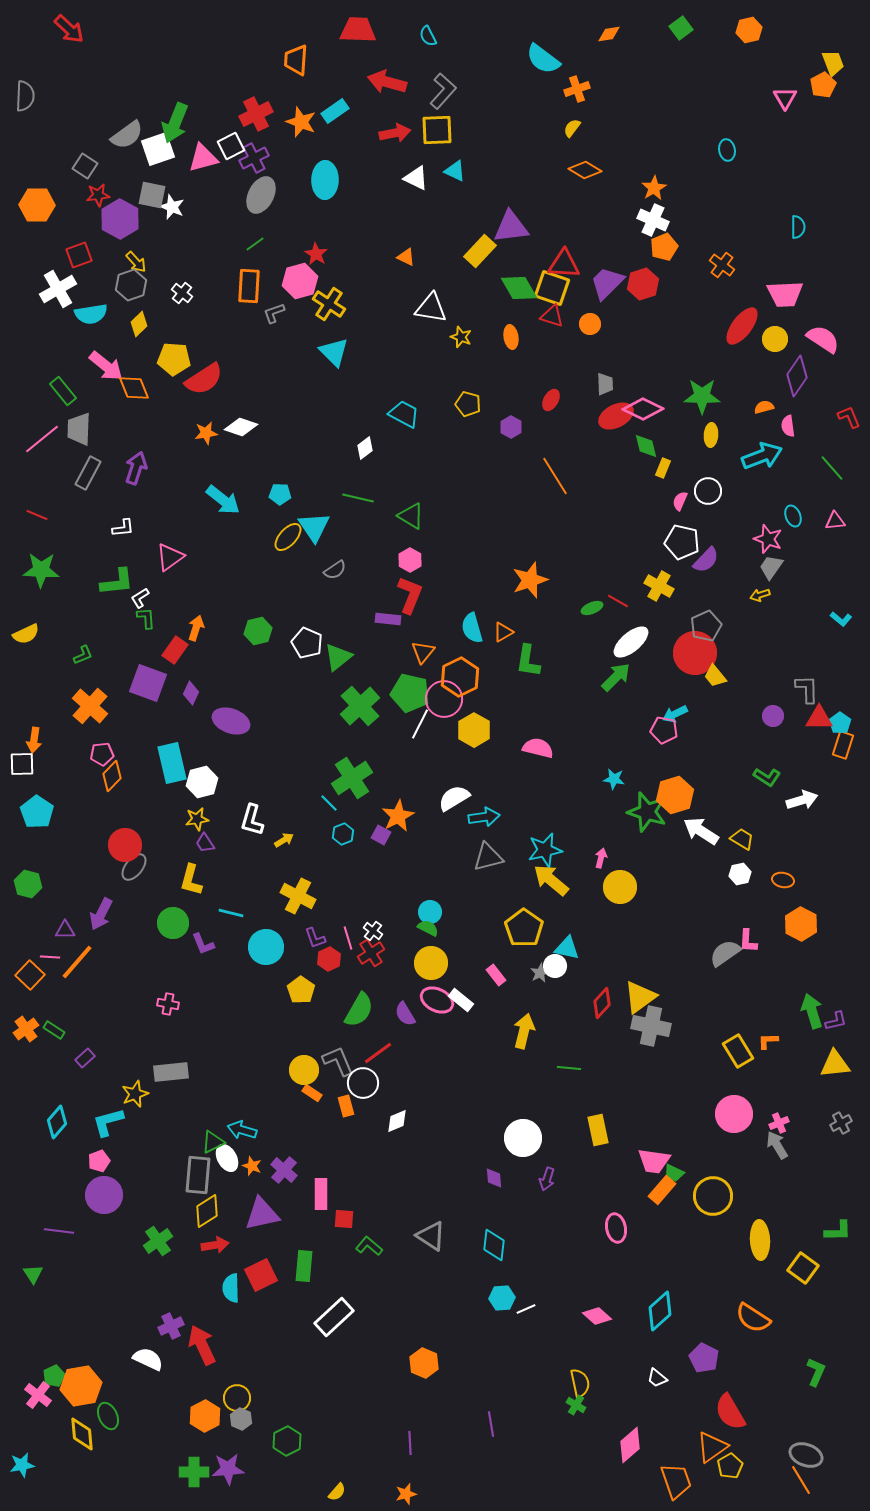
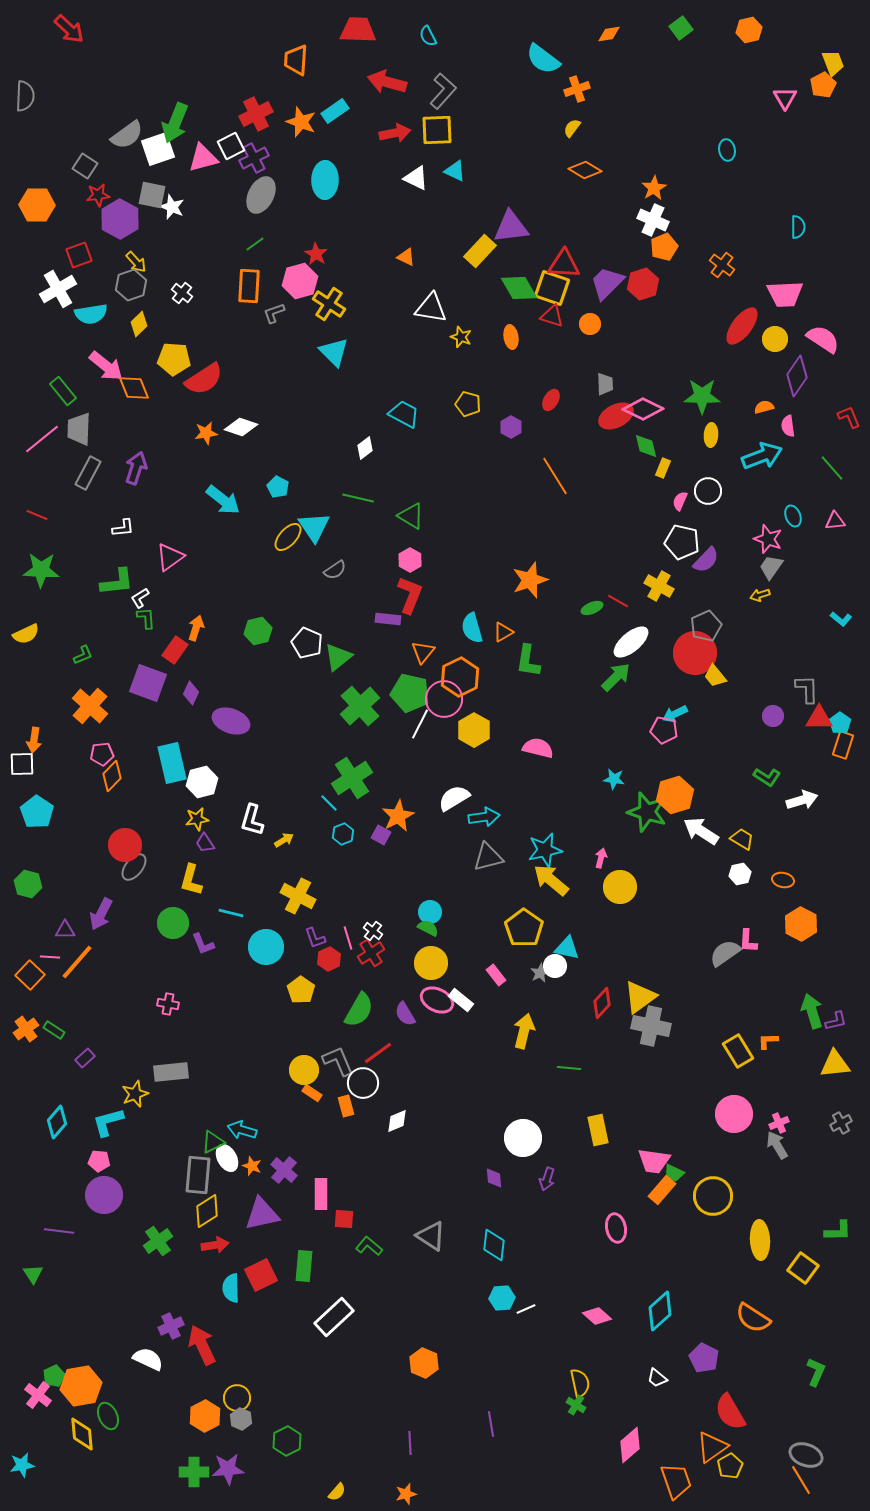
cyan pentagon at (280, 494): moved 2 px left, 7 px up; rotated 25 degrees clockwise
pink pentagon at (99, 1161): rotated 25 degrees clockwise
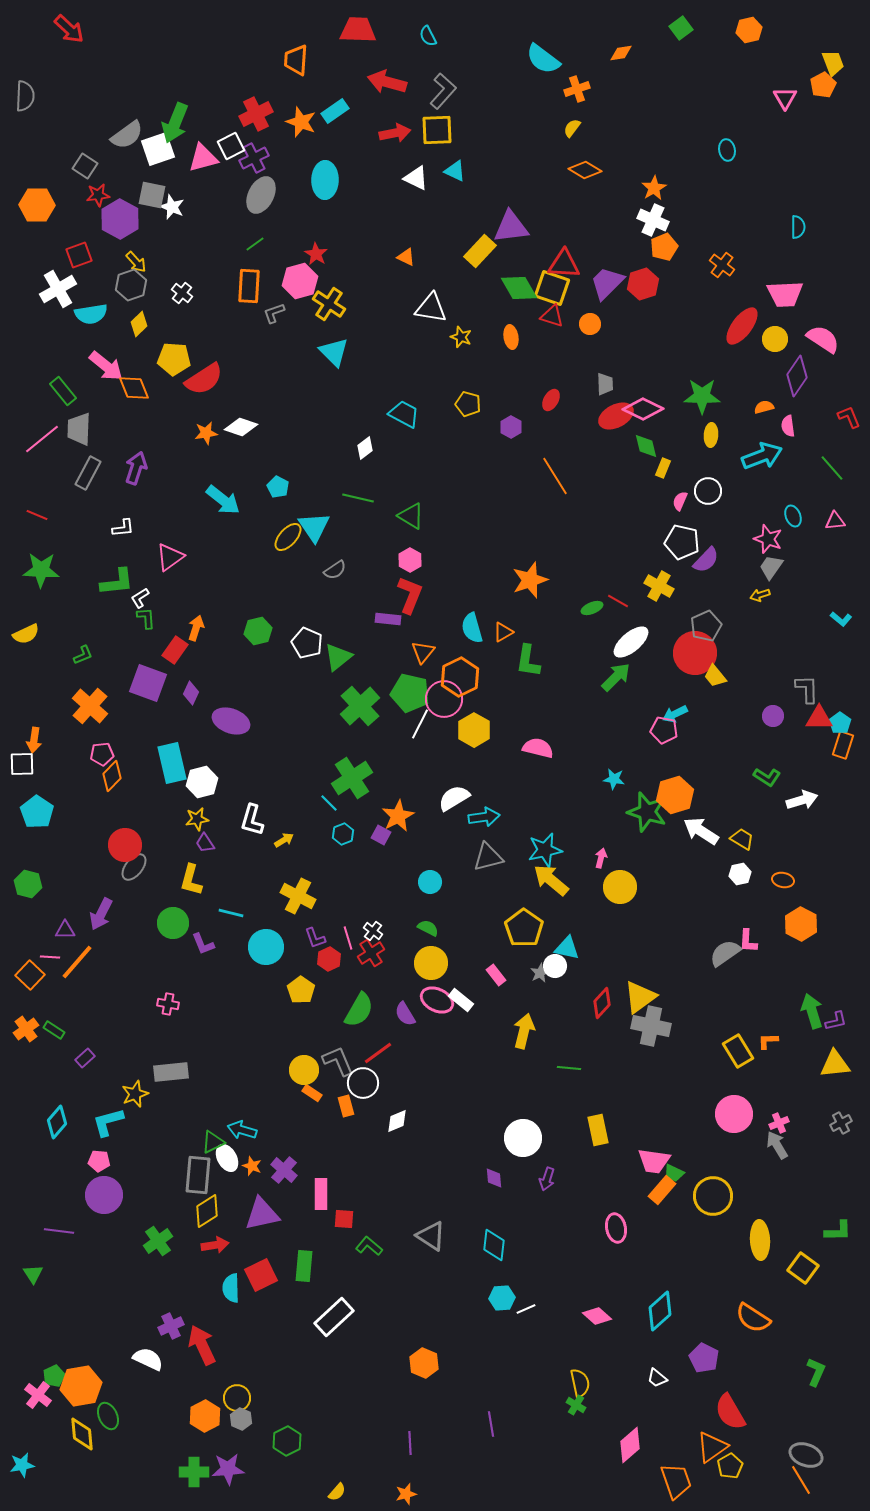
orange diamond at (609, 34): moved 12 px right, 19 px down
cyan circle at (430, 912): moved 30 px up
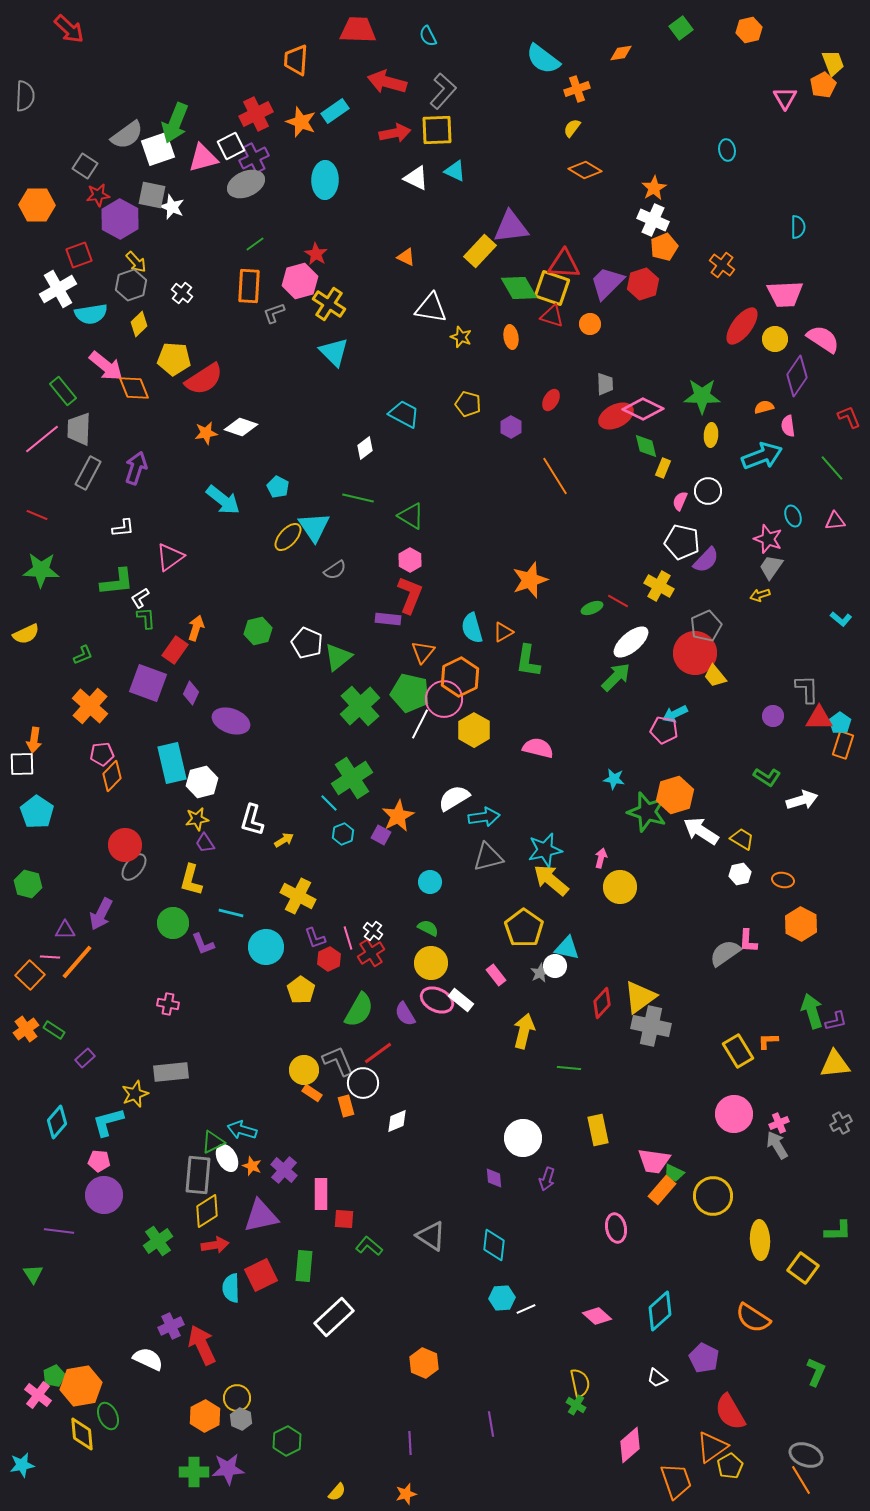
gray ellipse at (261, 195): moved 15 px left, 11 px up; rotated 39 degrees clockwise
purple triangle at (262, 1214): moved 1 px left, 2 px down
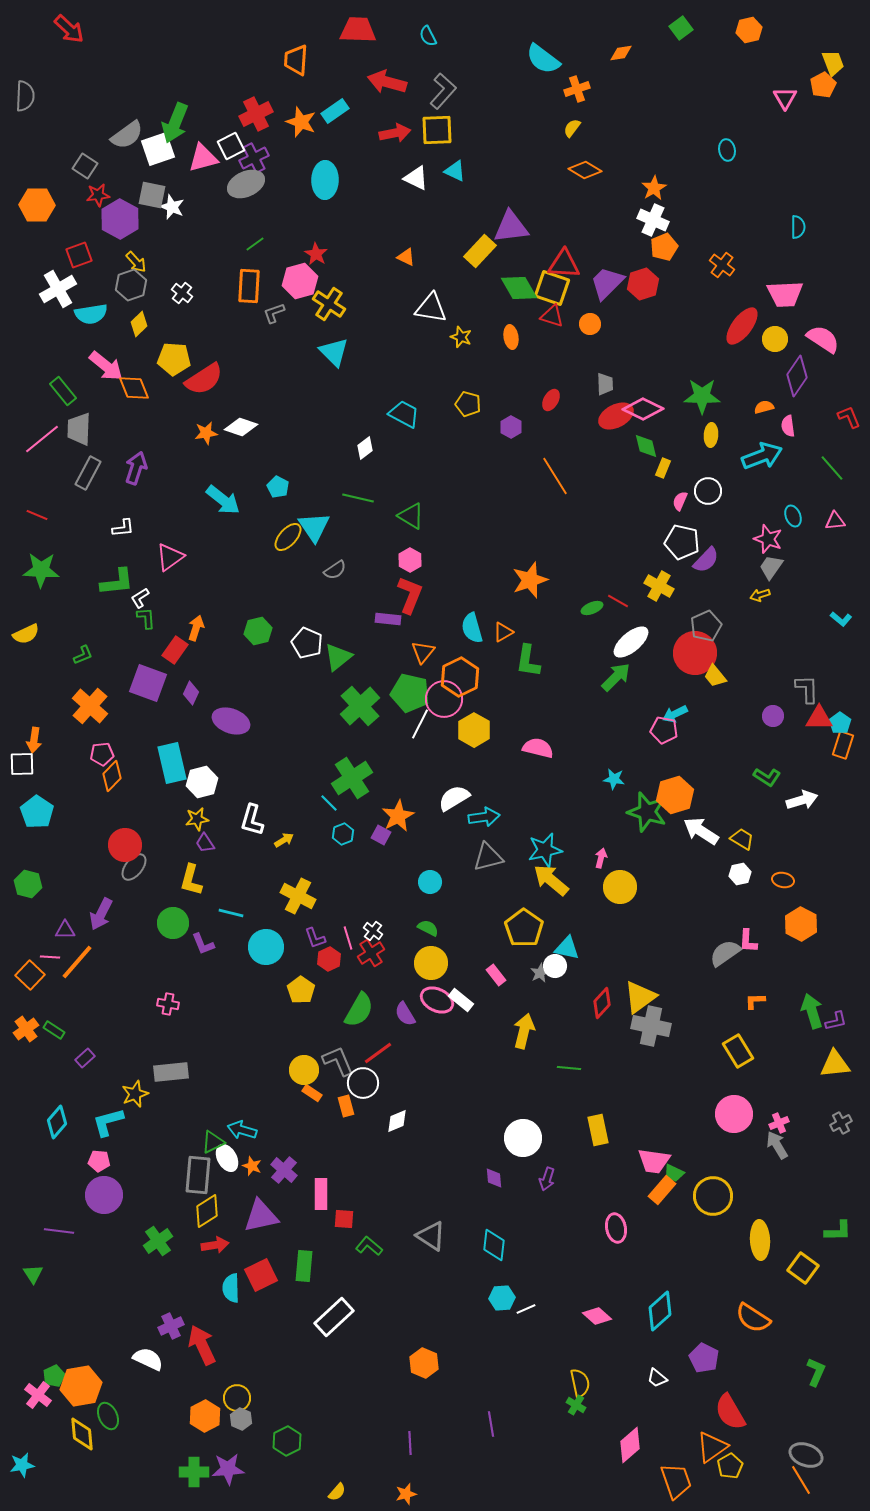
orange L-shape at (768, 1041): moved 13 px left, 40 px up
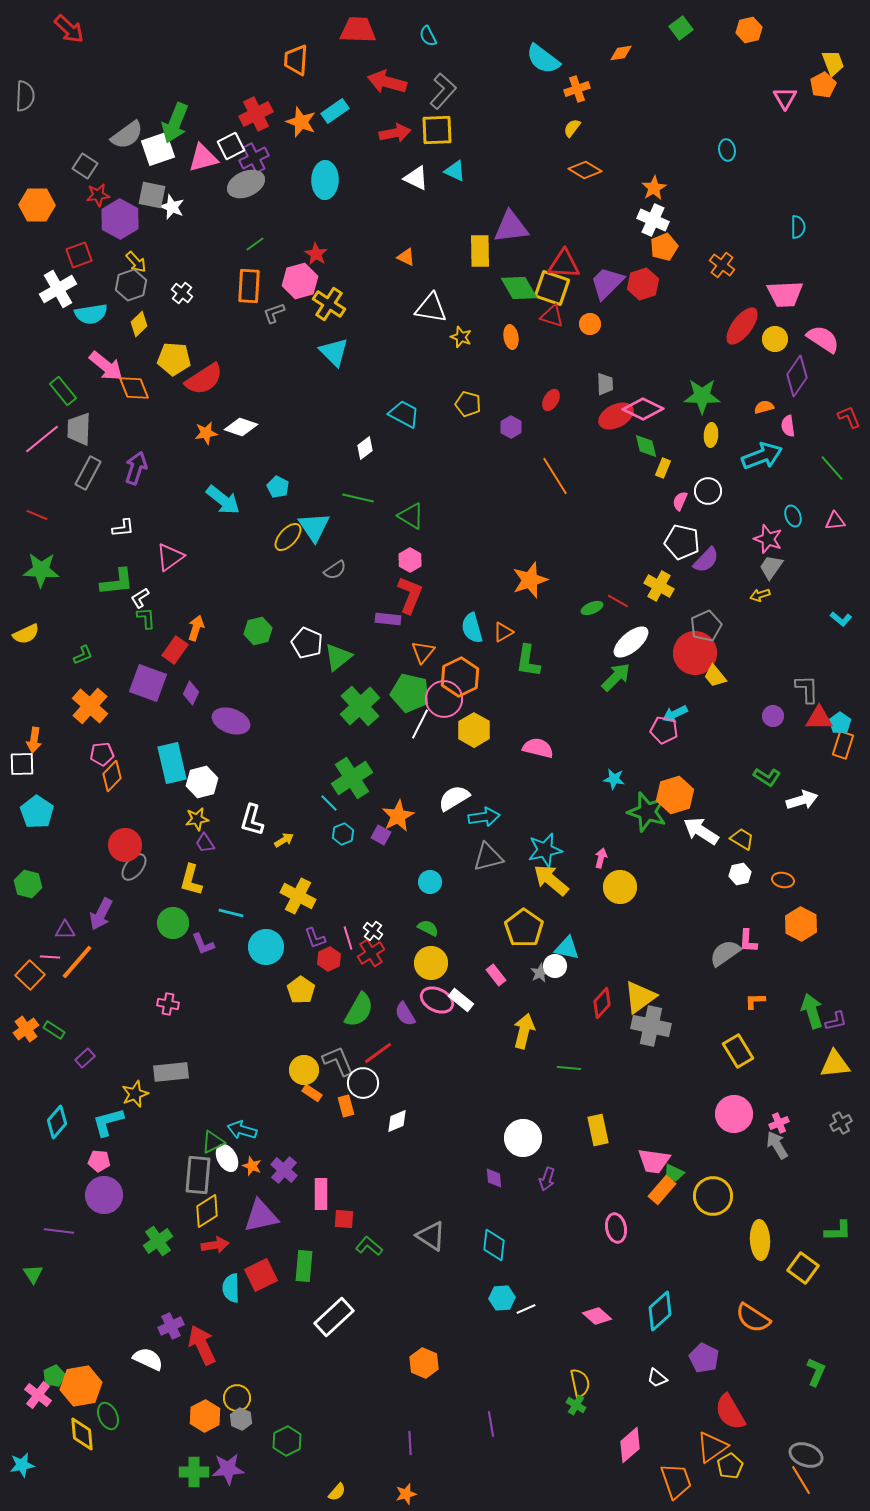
yellow rectangle at (480, 251): rotated 44 degrees counterclockwise
